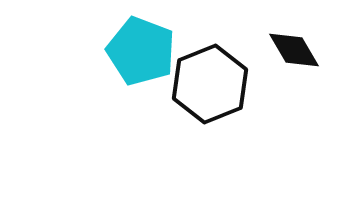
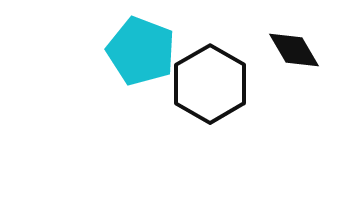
black hexagon: rotated 8 degrees counterclockwise
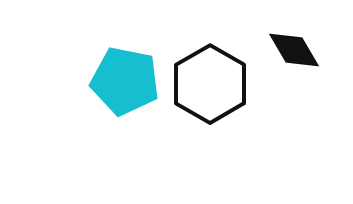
cyan pentagon: moved 16 px left, 30 px down; rotated 10 degrees counterclockwise
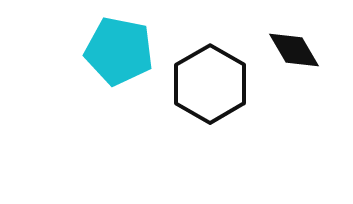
cyan pentagon: moved 6 px left, 30 px up
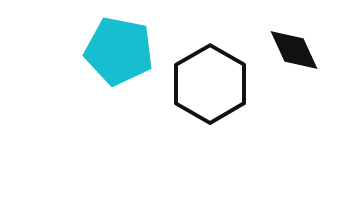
black diamond: rotated 6 degrees clockwise
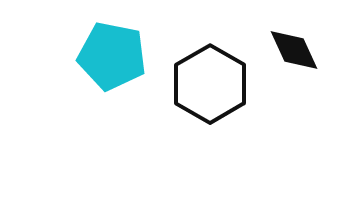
cyan pentagon: moved 7 px left, 5 px down
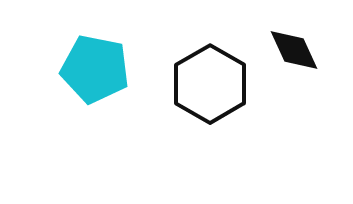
cyan pentagon: moved 17 px left, 13 px down
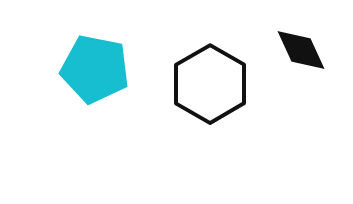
black diamond: moved 7 px right
